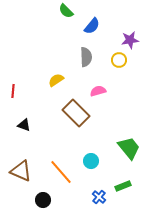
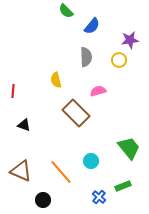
yellow semicircle: rotated 70 degrees counterclockwise
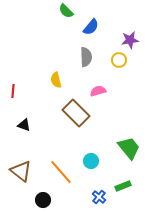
blue semicircle: moved 1 px left, 1 px down
brown triangle: rotated 15 degrees clockwise
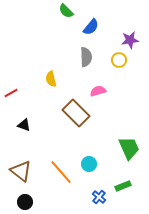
yellow semicircle: moved 5 px left, 1 px up
red line: moved 2 px left, 2 px down; rotated 56 degrees clockwise
green trapezoid: rotated 15 degrees clockwise
cyan circle: moved 2 px left, 3 px down
black circle: moved 18 px left, 2 px down
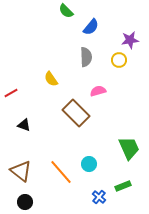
yellow semicircle: rotated 21 degrees counterclockwise
